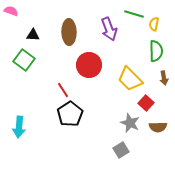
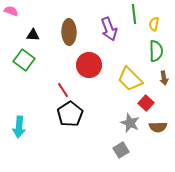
green line: rotated 66 degrees clockwise
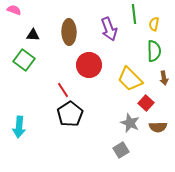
pink semicircle: moved 3 px right, 1 px up
green semicircle: moved 2 px left
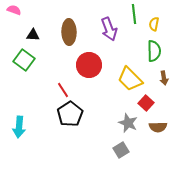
gray star: moved 2 px left
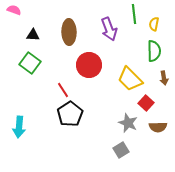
green square: moved 6 px right, 3 px down
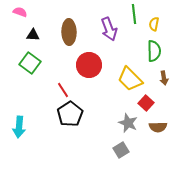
pink semicircle: moved 6 px right, 2 px down
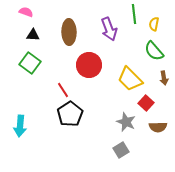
pink semicircle: moved 6 px right
green semicircle: rotated 140 degrees clockwise
gray star: moved 2 px left, 1 px up
cyan arrow: moved 1 px right, 1 px up
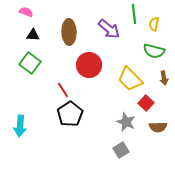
purple arrow: rotated 30 degrees counterclockwise
green semicircle: rotated 35 degrees counterclockwise
